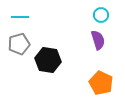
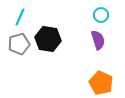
cyan line: rotated 66 degrees counterclockwise
black hexagon: moved 21 px up
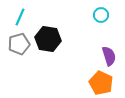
purple semicircle: moved 11 px right, 16 px down
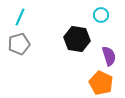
black hexagon: moved 29 px right
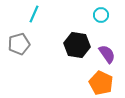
cyan line: moved 14 px right, 3 px up
black hexagon: moved 6 px down
purple semicircle: moved 2 px left, 2 px up; rotated 18 degrees counterclockwise
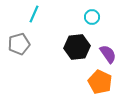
cyan circle: moved 9 px left, 2 px down
black hexagon: moved 2 px down; rotated 15 degrees counterclockwise
purple semicircle: moved 1 px right
orange pentagon: moved 1 px left, 1 px up
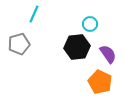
cyan circle: moved 2 px left, 7 px down
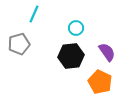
cyan circle: moved 14 px left, 4 px down
black hexagon: moved 6 px left, 9 px down
purple semicircle: moved 1 px left, 2 px up
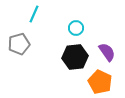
black hexagon: moved 4 px right, 1 px down
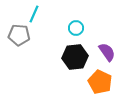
gray pentagon: moved 9 px up; rotated 20 degrees clockwise
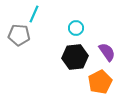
orange pentagon: rotated 20 degrees clockwise
